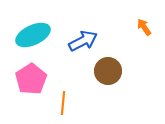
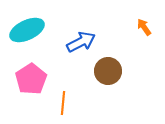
cyan ellipse: moved 6 px left, 5 px up
blue arrow: moved 2 px left, 1 px down
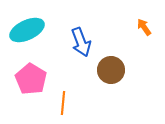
blue arrow: rotated 96 degrees clockwise
brown circle: moved 3 px right, 1 px up
pink pentagon: rotated 8 degrees counterclockwise
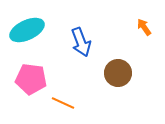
brown circle: moved 7 px right, 3 px down
pink pentagon: rotated 24 degrees counterclockwise
orange line: rotated 70 degrees counterclockwise
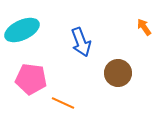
cyan ellipse: moved 5 px left
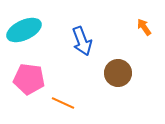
cyan ellipse: moved 2 px right
blue arrow: moved 1 px right, 1 px up
pink pentagon: moved 2 px left
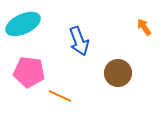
cyan ellipse: moved 1 px left, 6 px up
blue arrow: moved 3 px left
pink pentagon: moved 7 px up
orange line: moved 3 px left, 7 px up
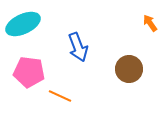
orange arrow: moved 6 px right, 4 px up
blue arrow: moved 1 px left, 6 px down
brown circle: moved 11 px right, 4 px up
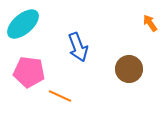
cyan ellipse: rotated 16 degrees counterclockwise
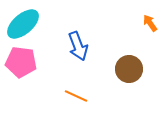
blue arrow: moved 1 px up
pink pentagon: moved 8 px left, 10 px up
orange line: moved 16 px right
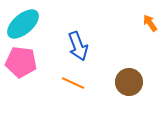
brown circle: moved 13 px down
orange line: moved 3 px left, 13 px up
